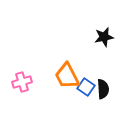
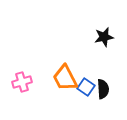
orange trapezoid: moved 2 px left, 2 px down
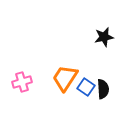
orange trapezoid: rotated 60 degrees clockwise
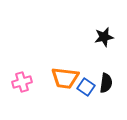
orange trapezoid: rotated 116 degrees counterclockwise
black semicircle: moved 3 px right, 6 px up; rotated 12 degrees clockwise
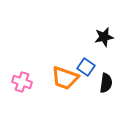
orange trapezoid: rotated 12 degrees clockwise
pink cross: rotated 36 degrees clockwise
blue square: moved 20 px up
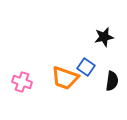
black semicircle: moved 6 px right, 2 px up
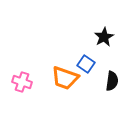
black star: rotated 18 degrees counterclockwise
blue square: moved 3 px up
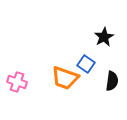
pink cross: moved 5 px left
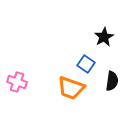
orange trapezoid: moved 6 px right, 10 px down
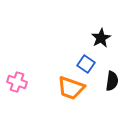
black star: moved 3 px left, 1 px down
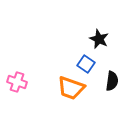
black star: moved 2 px left, 1 px down; rotated 18 degrees counterclockwise
